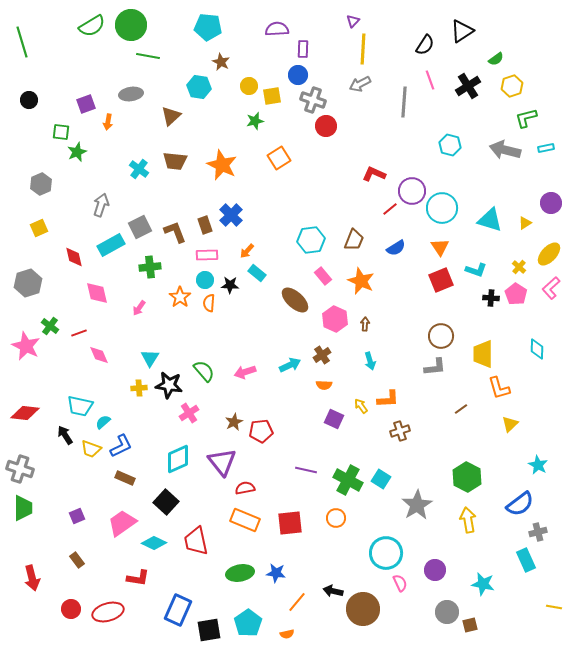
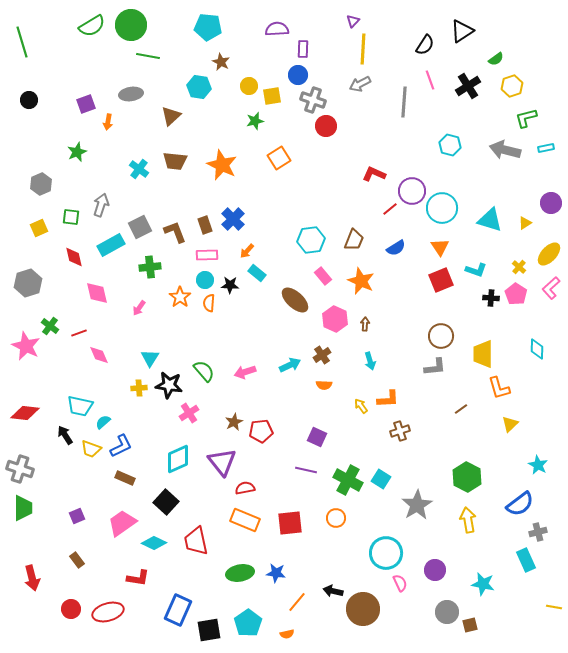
green square at (61, 132): moved 10 px right, 85 px down
blue cross at (231, 215): moved 2 px right, 4 px down
purple square at (334, 419): moved 17 px left, 18 px down
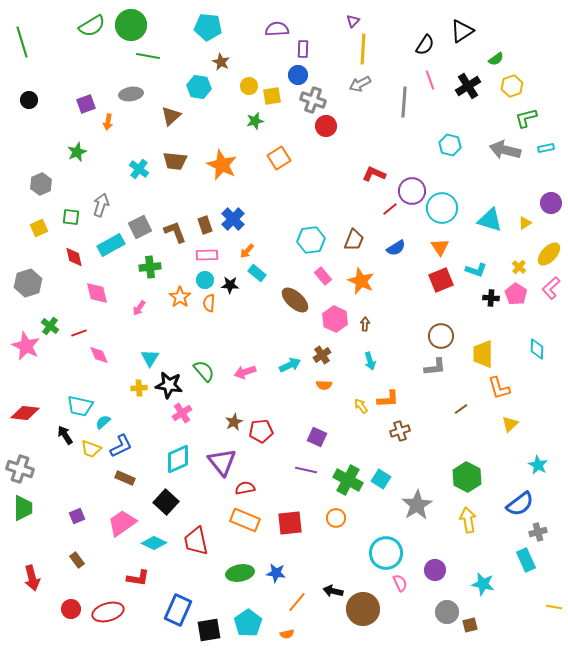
pink cross at (189, 413): moved 7 px left
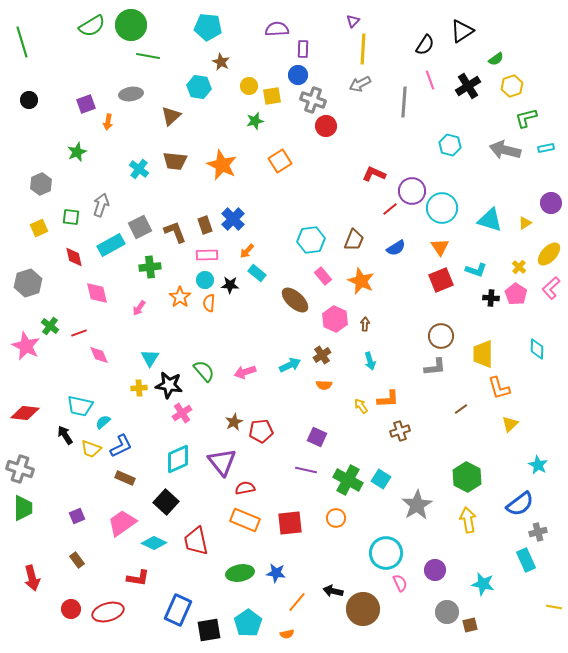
orange square at (279, 158): moved 1 px right, 3 px down
